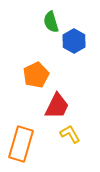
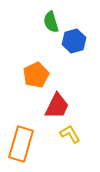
blue hexagon: rotated 15 degrees clockwise
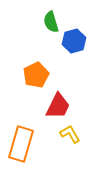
red trapezoid: moved 1 px right
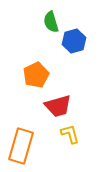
red trapezoid: rotated 48 degrees clockwise
yellow L-shape: rotated 15 degrees clockwise
orange rectangle: moved 2 px down
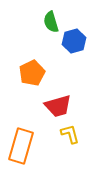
orange pentagon: moved 4 px left, 2 px up
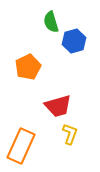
orange pentagon: moved 4 px left, 6 px up
yellow L-shape: rotated 35 degrees clockwise
orange rectangle: rotated 8 degrees clockwise
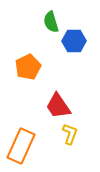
blue hexagon: rotated 15 degrees clockwise
red trapezoid: rotated 72 degrees clockwise
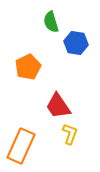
blue hexagon: moved 2 px right, 2 px down; rotated 10 degrees clockwise
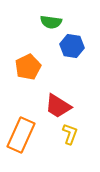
green semicircle: rotated 65 degrees counterclockwise
blue hexagon: moved 4 px left, 3 px down
red trapezoid: rotated 24 degrees counterclockwise
orange rectangle: moved 11 px up
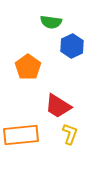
blue hexagon: rotated 25 degrees clockwise
orange pentagon: rotated 10 degrees counterclockwise
orange rectangle: rotated 60 degrees clockwise
